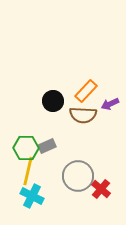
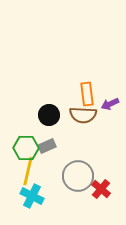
orange rectangle: moved 1 px right, 3 px down; rotated 50 degrees counterclockwise
black circle: moved 4 px left, 14 px down
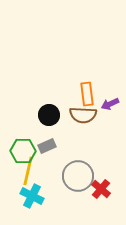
green hexagon: moved 3 px left, 3 px down
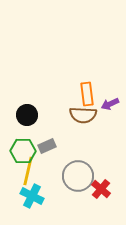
black circle: moved 22 px left
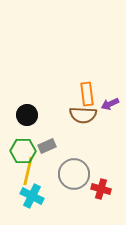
gray circle: moved 4 px left, 2 px up
red cross: rotated 24 degrees counterclockwise
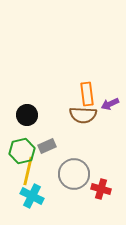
green hexagon: moved 1 px left; rotated 15 degrees counterclockwise
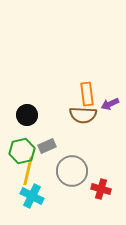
gray circle: moved 2 px left, 3 px up
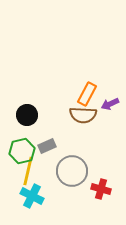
orange rectangle: rotated 35 degrees clockwise
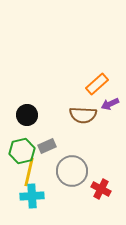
orange rectangle: moved 10 px right, 10 px up; rotated 20 degrees clockwise
yellow line: moved 1 px right, 1 px down
red cross: rotated 12 degrees clockwise
cyan cross: rotated 30 degrees counterclockwise
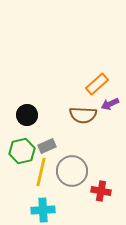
yellow line: moved 12 px right
red cross: moved 2 px down; rotated 18 degrees counterclockwise
cyan cross: moved 11 px right, 14 px down
